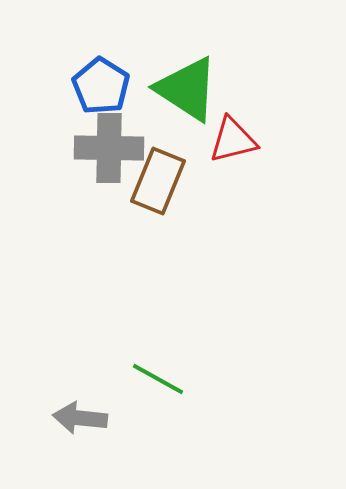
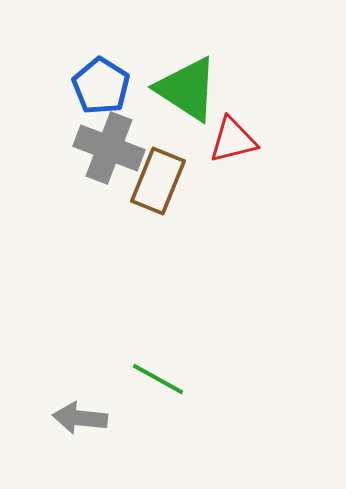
gray cross: rotated 20 degrees clockwise
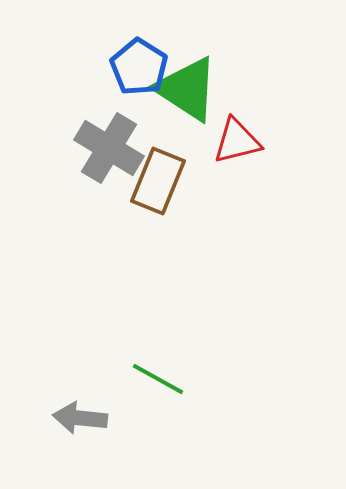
blue pentagon: moved 38 px right, 19 px up
red triangle: moved 4 px right, 1 px down
gray cross: rotated 10 degrees clockwise
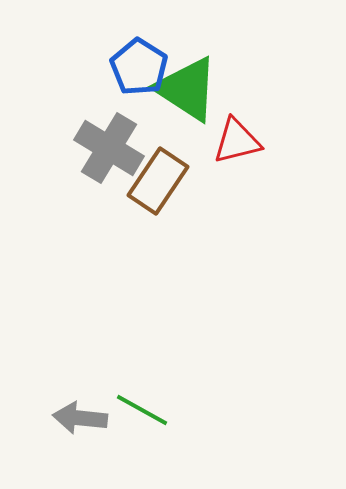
brown rectangle: rotated 12 degrees clockwise
green line: moved 16 px left, 31 px down
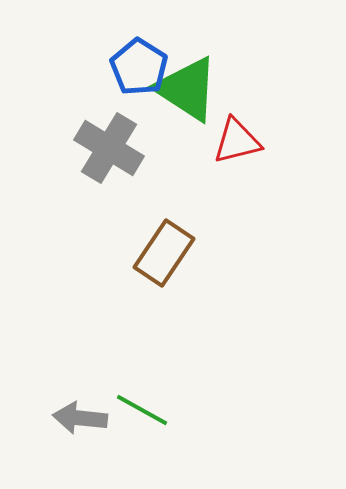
brown rectangle: moved 6 px right, 72 px down
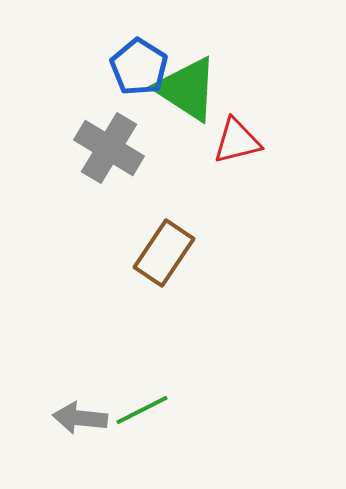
green line: rotated 56 degrees counterclockwise
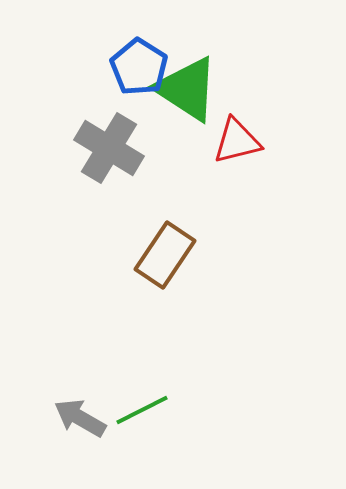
brown rectangle: moved 1 px right, 2 px down
gray arrow: rotated 24 degrees clockwise
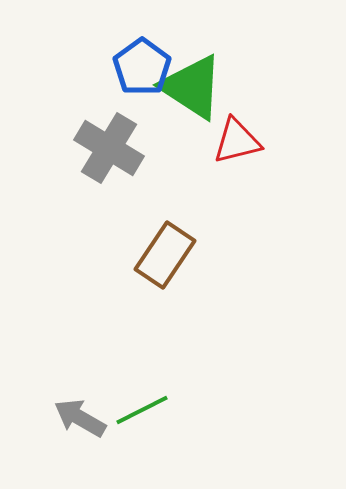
blue pentagon: moved 3 px right; rotated 4 degrees clockwise
green triangle: moved 5 px right, 2 px up
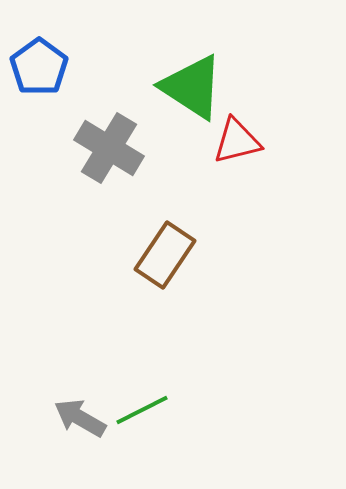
blue pentagon: moved 103 px left
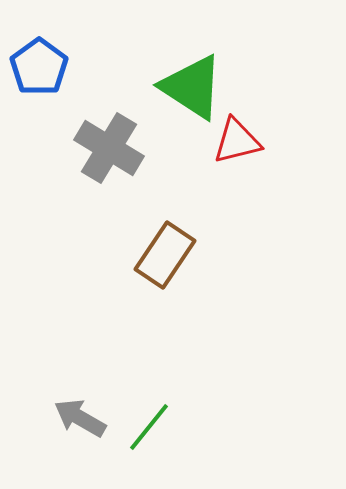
green line: moved 7 px right, 17 px down; rotated 24 degrees counterclockwise
